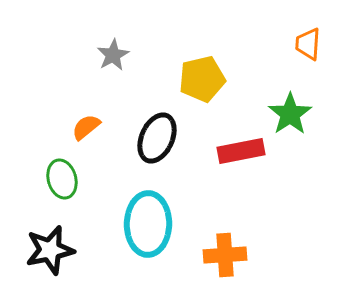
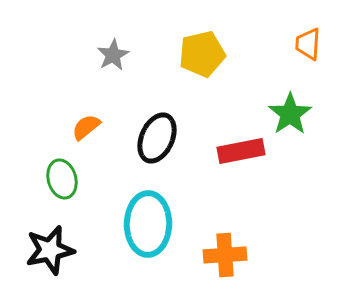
yellow pentagon: moved 25 px up
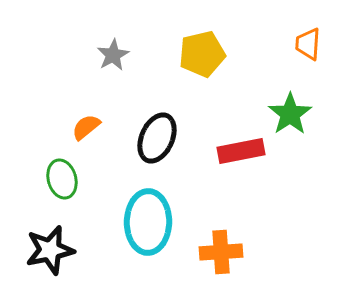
cyan ellipse: moved 2 px up
orange cross: moved 4 px left, 3 px up
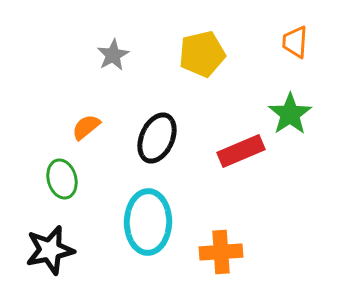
orange trapezoid: moved 13 px left, 2 px up
red rectangle: rotated 12 degrees counterclockwise
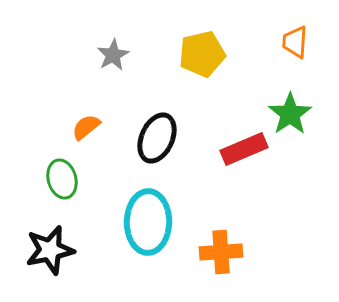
red rectangle: moved 3 px right, 2 px up
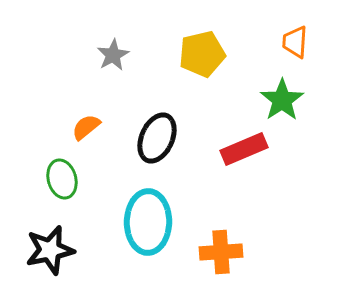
green star: moved 8 px left, 14 px up
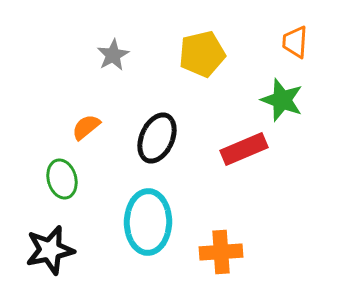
green star: rotated 18 degrees counterclockwise
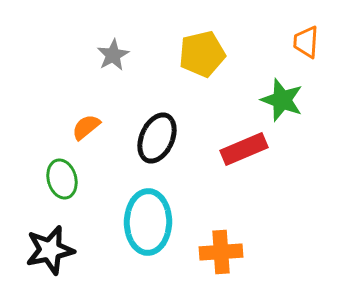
orange trapezoid: moved 11 px right
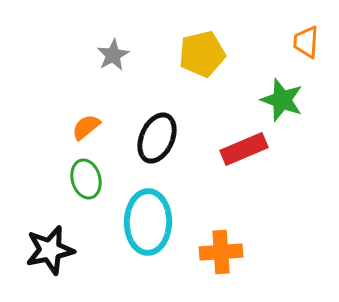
green ellipse: moved 24 px right
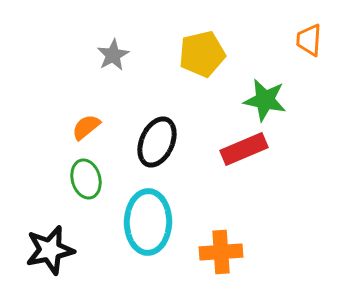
orange trapezoid: moved 3 px right, 2 px up
green star: moved 17 px left; rotated 9 degrees counterclockwise
black ellipse: moved 4 px down
